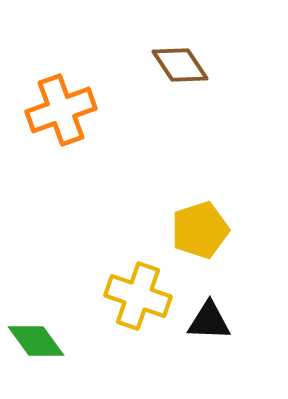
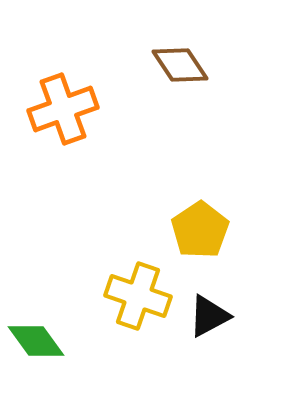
orange cross: moved 2 px right, 1 px up
yellow pentagon: rotated 16 degrees counterclockwise
black triangle: moved 5 px up; rotated 30 degrees counterclockwise
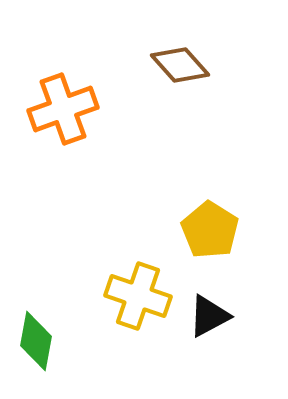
brown diamond: rotated 8 degrees counterclockwise
yellow pentagon: moved 10 px right; rotated 6 degrees counterclockwise
green diamond: rotated 46 degrees clockwise
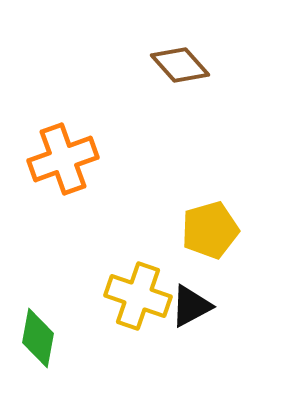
orange cross: moved 50 px down
yellow pentagon: rotated 24 degrees clockwise
black triangle: moved 18 px left, 10 px up
green diamond: moved 2 px right, 3 px up
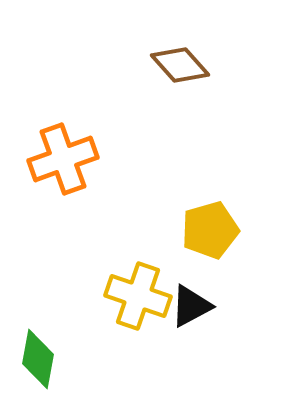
green diamond: moved 21 px down
